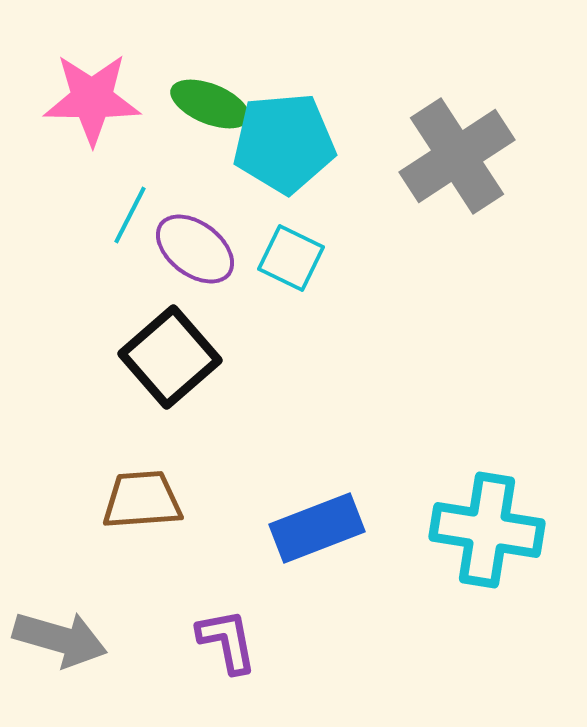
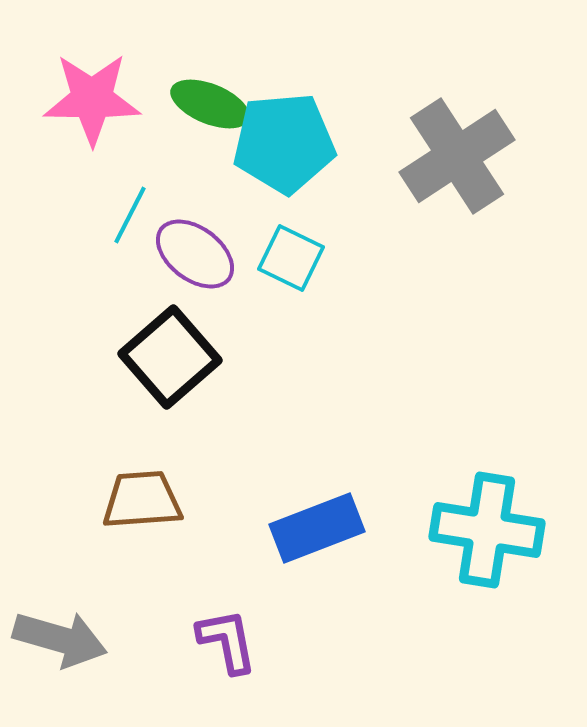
purple ellipse: moved 5 px down
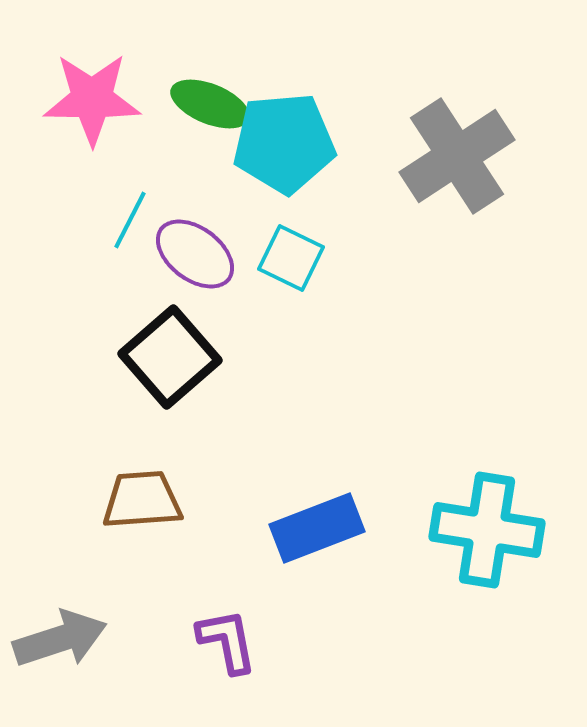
cyan line: moved 5 px down
gray arrow: rotated 34 degrees counterclockwise
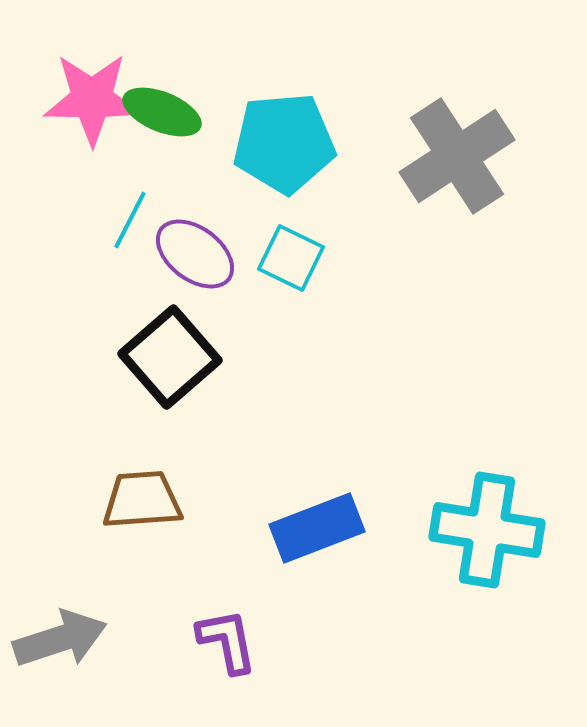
green ellipse: moved 48 px left, 8 px down
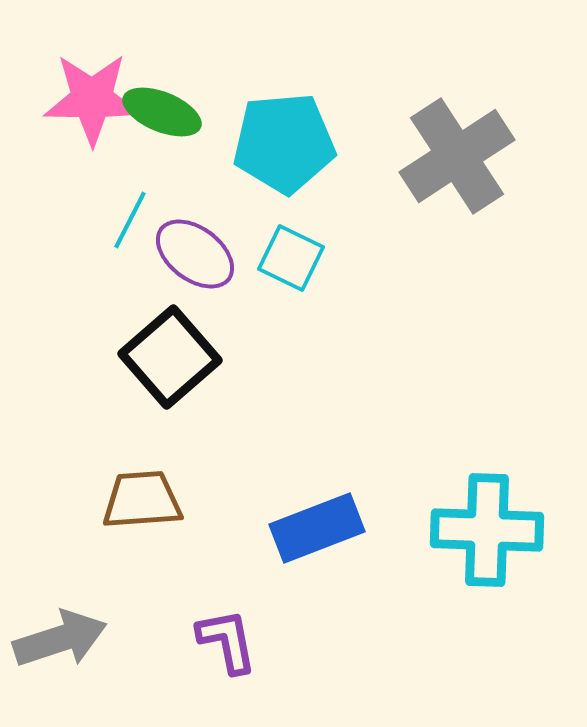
cyan cross: rotated 7 degrees counterclockwise
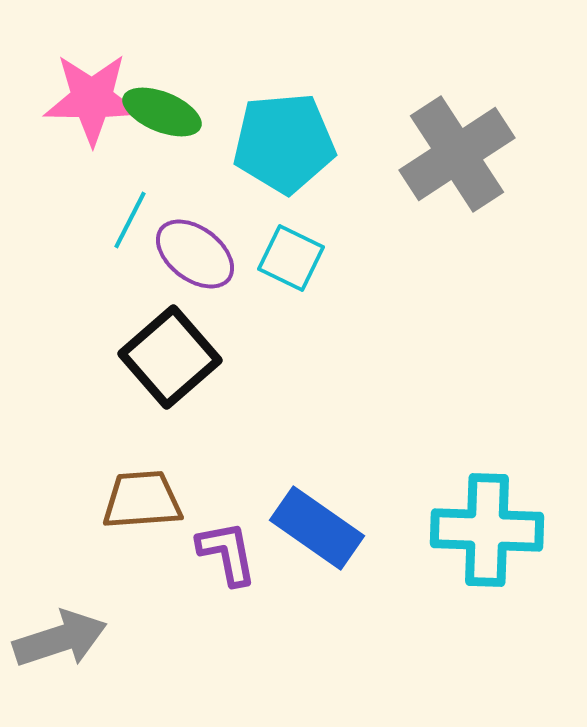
gray cross: moved 2 px up
blue rectangle: rotated 56 degrees clockwise
purple L-shape: moved 88 px up
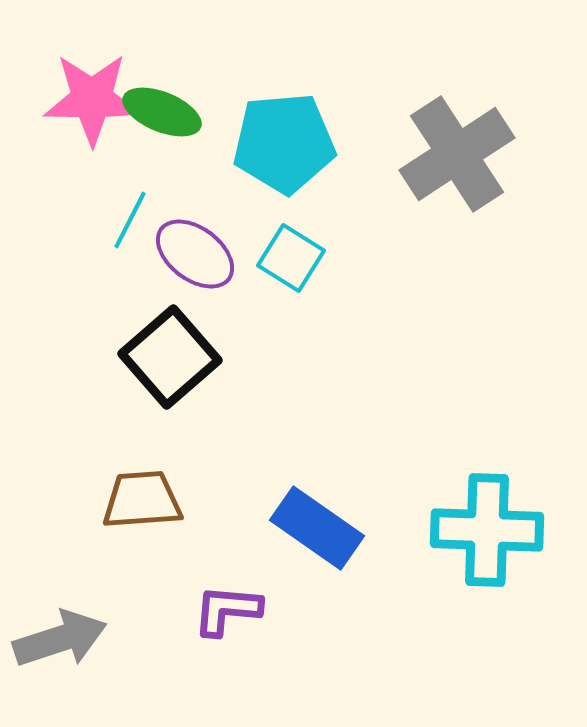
cyan square: rotated 6 degrees clockwise
purple L-shape: moved 57 px down; rotated 74 degrees counterclockwise
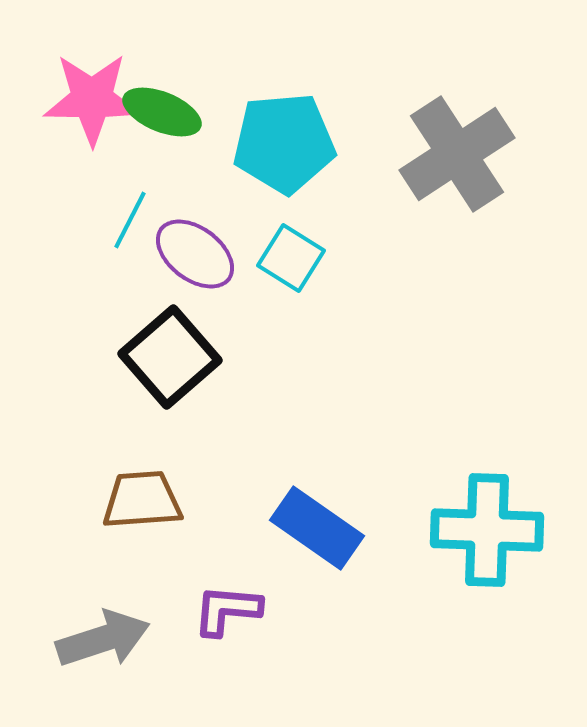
gray arrow: moved 43 px right
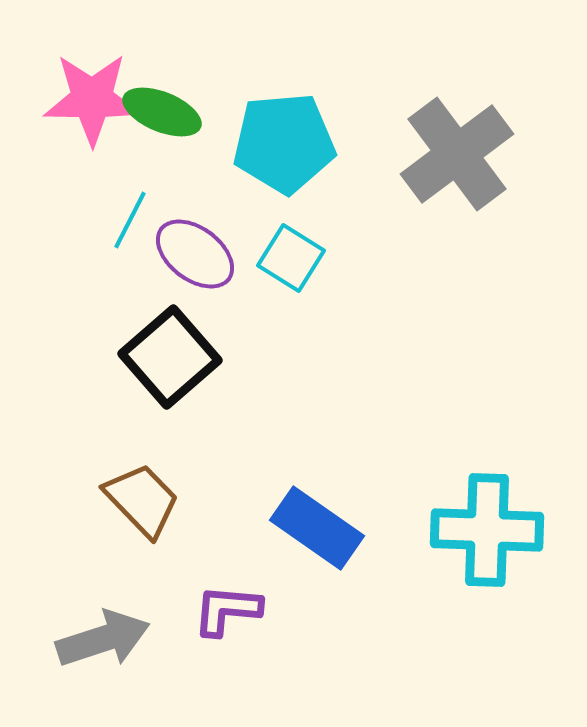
gray cross: rotated 4 degrees counterclockwise
brown trapezoid: rotated 50 degrees clockwise
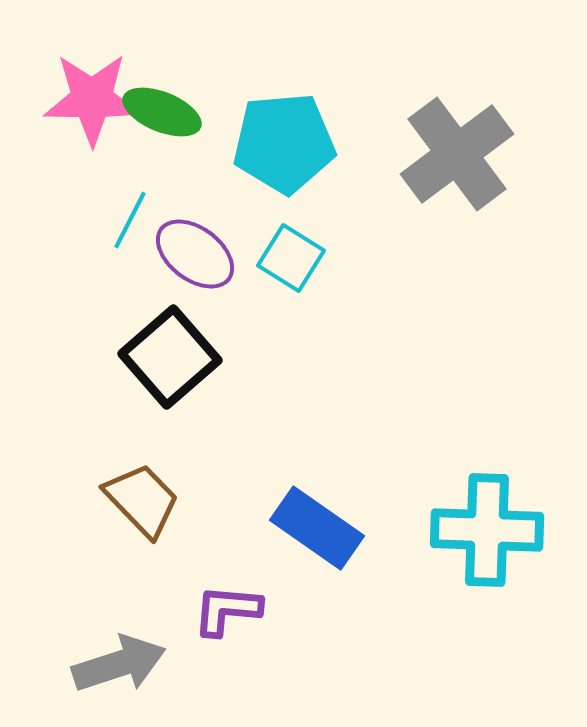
gray arrow: moved 16 px right, 25 px down
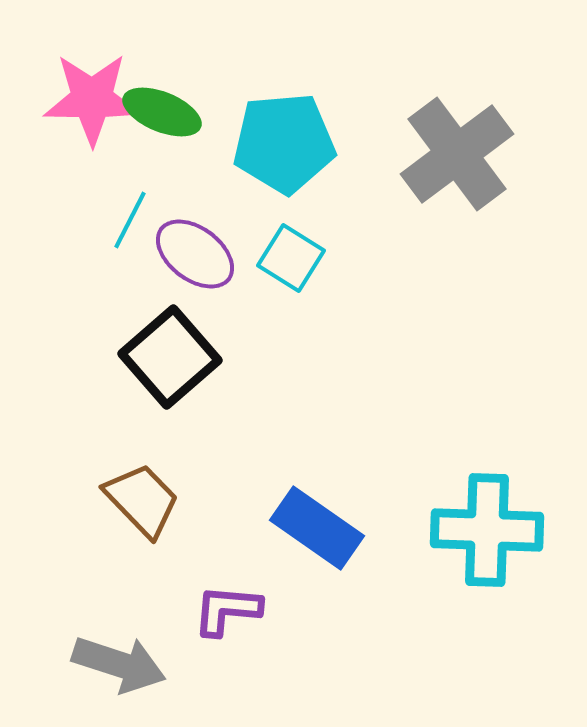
gray arrow: rotated 36 degrees clockwise
